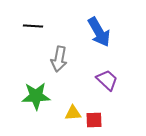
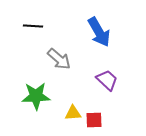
gray arrow: rotated 60 degrees counterclockwise
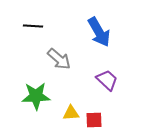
yellow triangle: moved 2 px left
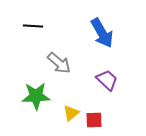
blue arrow: moved 3 px right, 1 px down
gray arrow: moved 4 px down
yellow triangle: rotated 36 degrees counterclockwise
